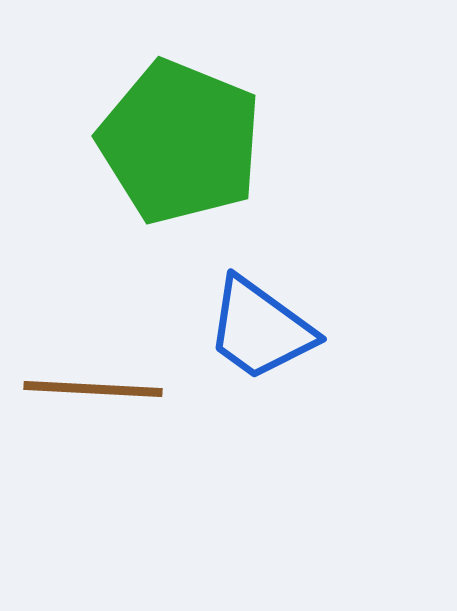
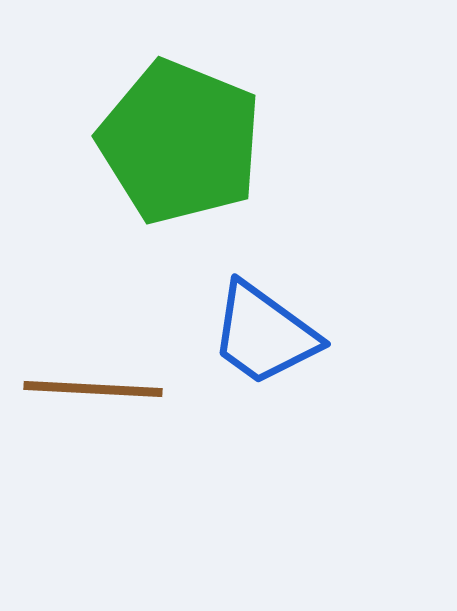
blue trapezoid: moved 4 px right, 5 px down
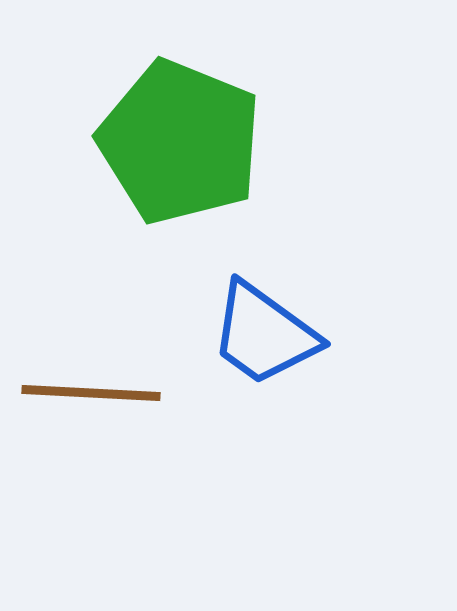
brown line: moved 2 px left, 4 px down
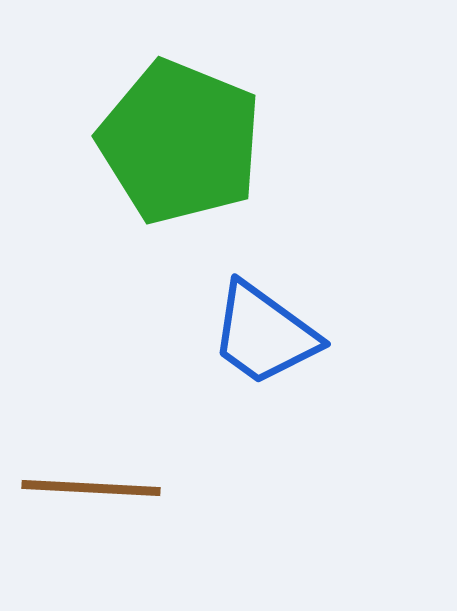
brown line: moved 95 px down
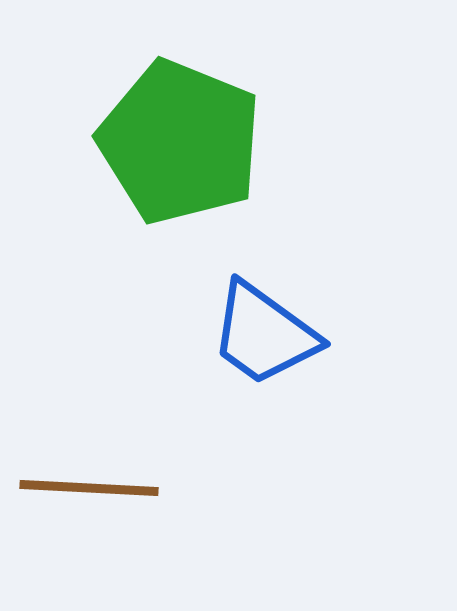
brown line: moved 2 px left
